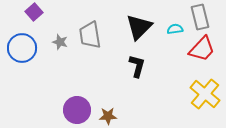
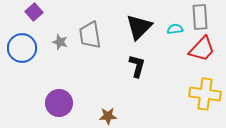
gray rectangle: rotated 10 degrees clockwise
yellow cross: rotated 32 degrees counterclockwise
purple circle: moved 18 px left, 7 px up
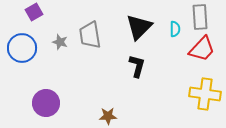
purple square: rotated 12 degrees clockwise
cyan semicircle: rotated 98 degrees clockwise
purple circle: moved 13 px left
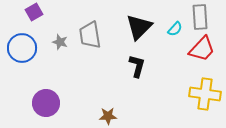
cyan semicircle: rotated 42 degrees clockwise
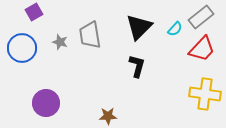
gray rectangle: moved 1 px right; rotated 55 degrees clockwise
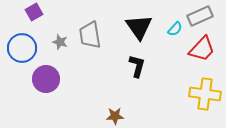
gray rectangle: moved 1 px left, 1 px up; rotated 15 degrees clockwise
black triangle: rotated 20 degrees counterclockwise
purple circle: moved 24 px up
brown star: moved 7 px right
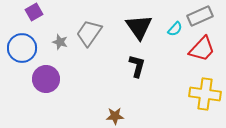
gray trapezoid: moved 1 px left, 2 px up; rotated 44 degrees clockwise
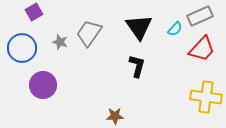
purple circle: moved 3 px left, 6 px down
yellow cross: moved 1 px right, 3 px down
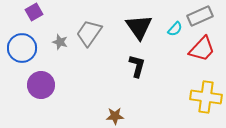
purple circle: moved 2 px left
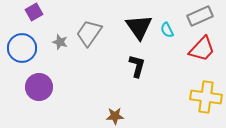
cyan semicircle: moved 8 px left, 1 px down; rotated 112 degrees clockwise
purple circle: moved 2 px left, 2 px down
